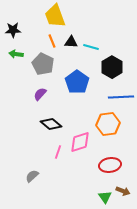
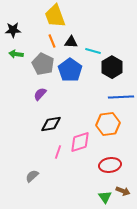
cyan line: moved 2 px right, 4 px down
blue pentagon: moved 7 px left, 12 px up
black diamond: rotated 50 degrees counterclockwise
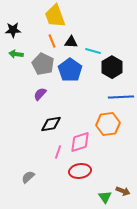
red ellipse: moved 30 px left, 6 px down
gray semicircle: moved 4 px left, 1 px down
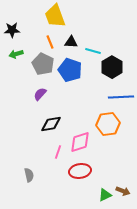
black star: moved 1 px left
orange line: moved 2 px left, 1 px down
green arrow: rotated 24 degrees counterclockwise
blue pentagon: rotated 15 degrees counterclockwise
gray semicircle: moved 1 px right, 2 px up; rotated 120 degrees clockwise
green triangle: moved 2 px up; rotated 40 degrees clockwise
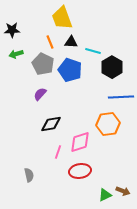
yellow trapezoid: moved 7 px right, 2 px down
